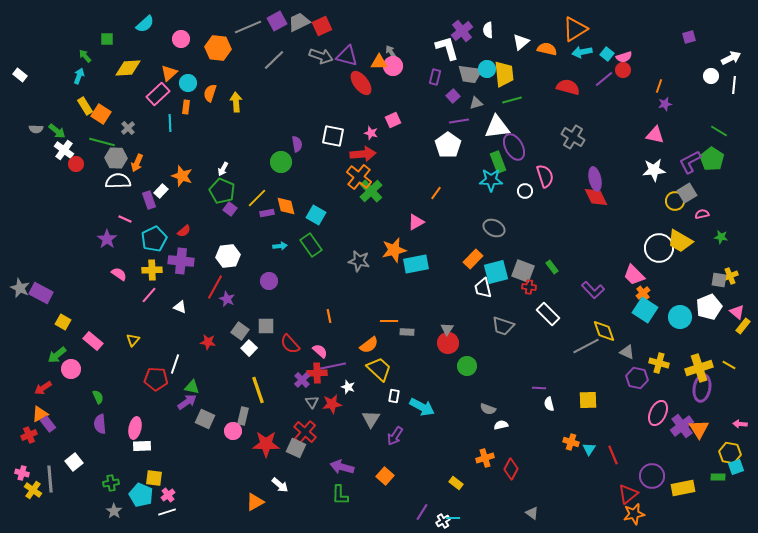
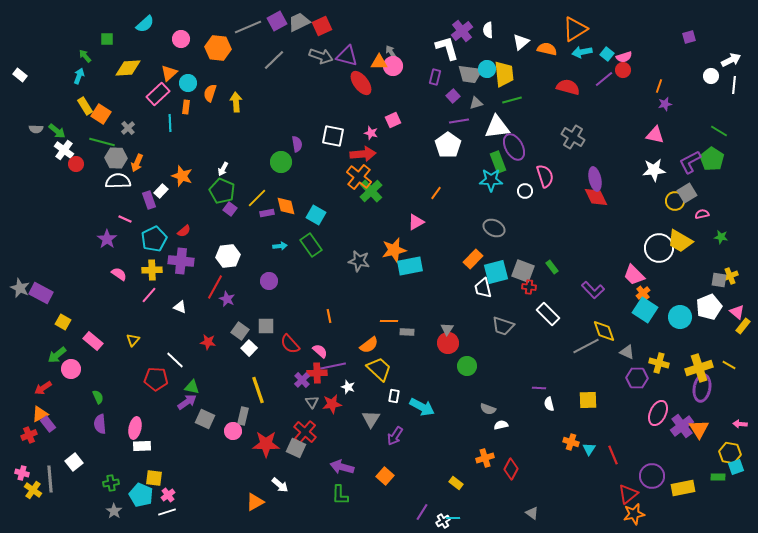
white arrow at (731, 58): moved 2 px down
cyan rectangle at (416, 264): moved 6 px left, 2 px down
white line at (175, 364): moved 4 px up; rotated 66 degrees counterclockwise
purple hexagon at (637, 378): rotated 10 degrees counterclockwise
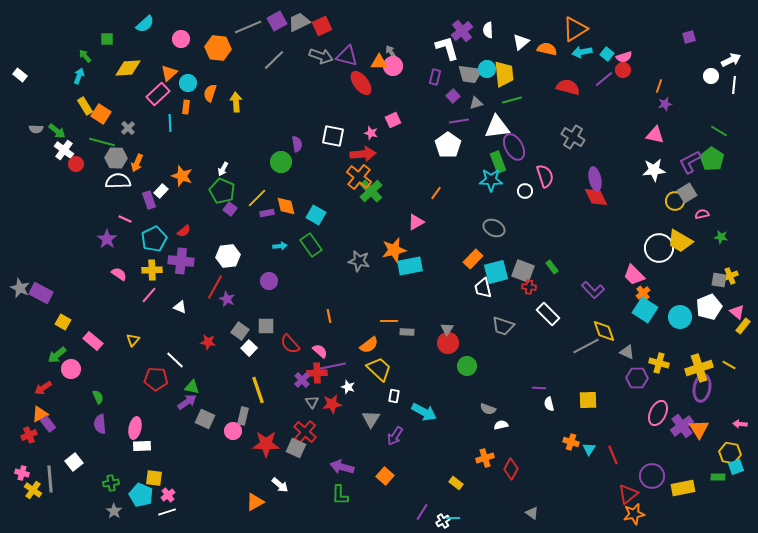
cyan arrow at (422, 407): moved 2 px right, 5 px down
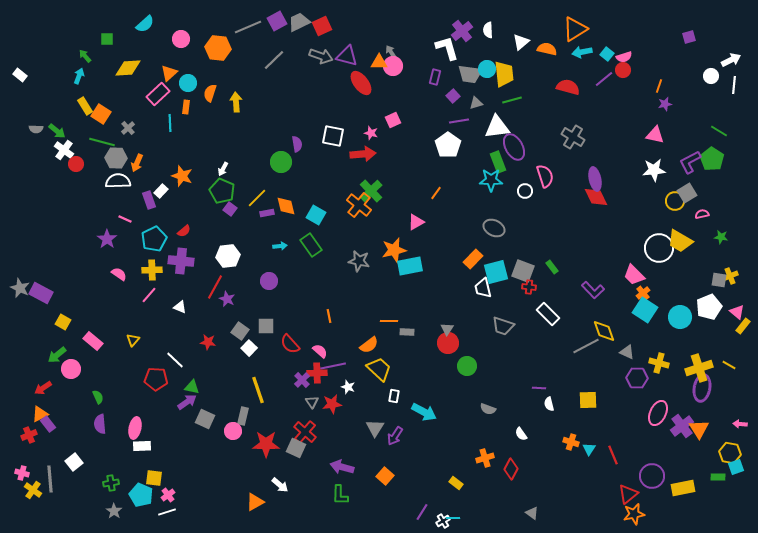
orange cross at (359, 177): moved 28 px down
gray triangle at (371, 419): moved 4 px right, 9 px down
white semicircle at (501, 425): moved 20 px right, 9 px down; rotated 112 degrees counterclockwise
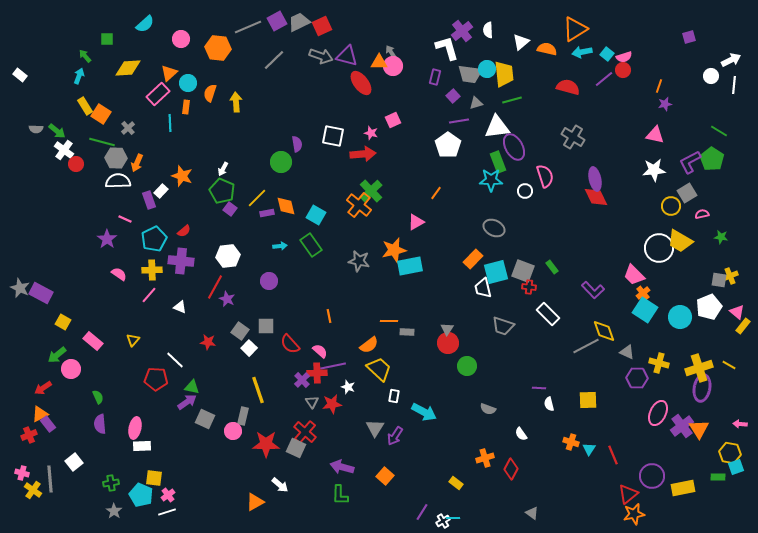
yellow circle at (675, 201): moved 4 px left, 5 px down
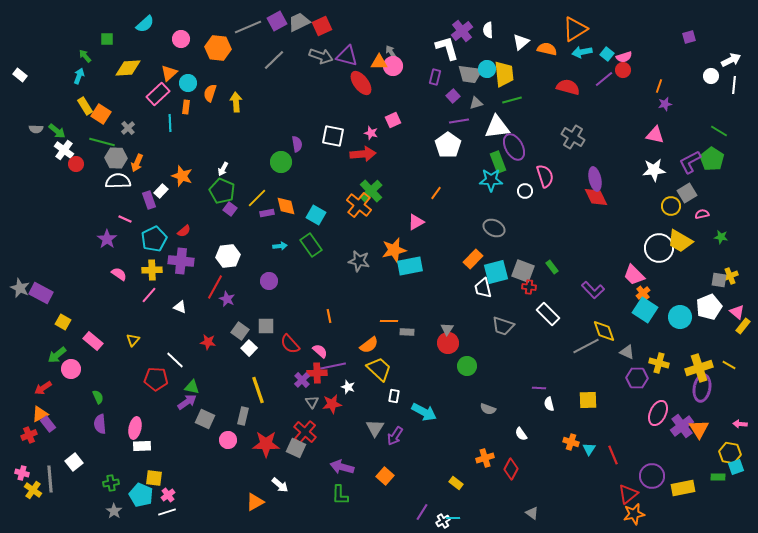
pink circle at (233, 431): moved 5 px left, 9 px down
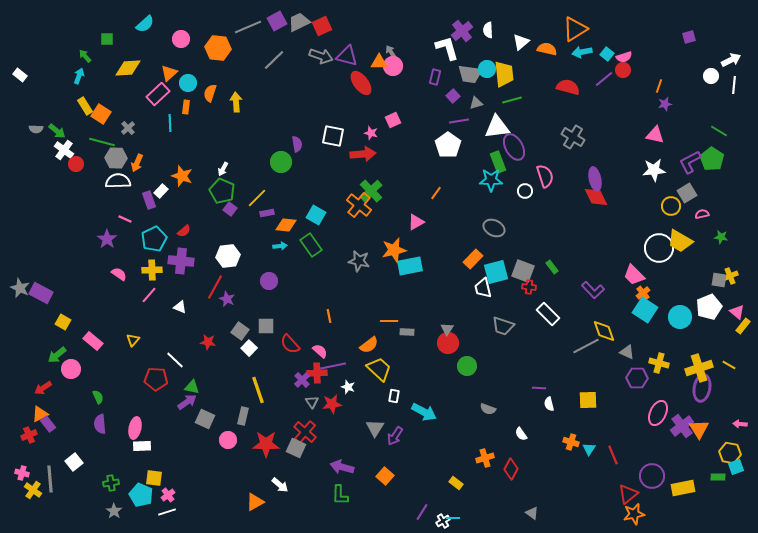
orange diamond at (286, 206): moved 19 px down; rotated 70 degrees counterclockwise
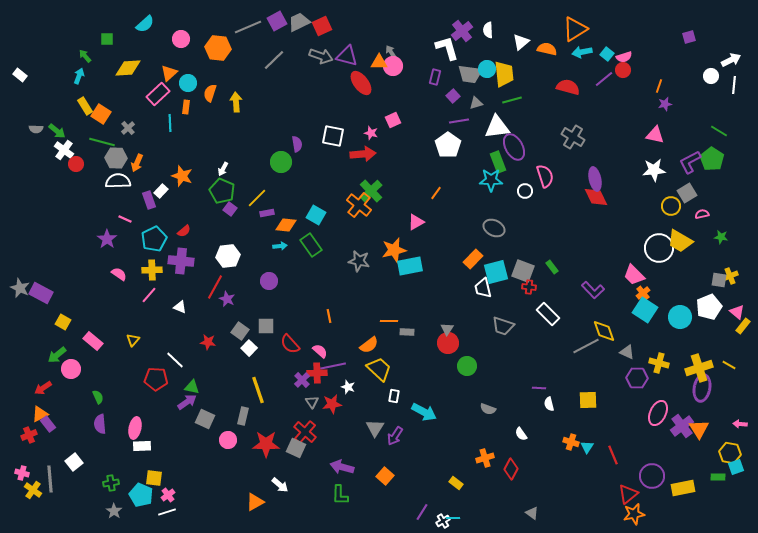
cyan triangle at (589, 449): moved 2 px left, 2 px up
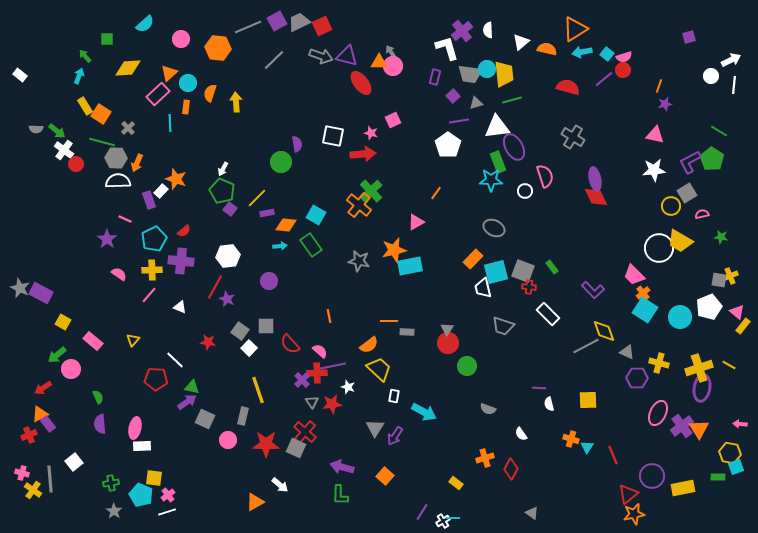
orange star at (182, 176): moved 6 px left, 3 px down
orange cross at (571, 442): moved 3 px up
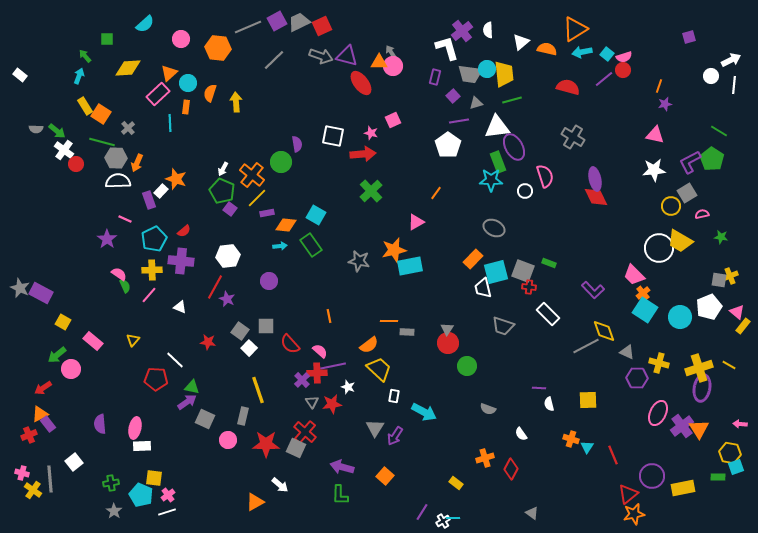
orange cross at (359, 205): moved 107 px left, 30 px up
green rectangle at (552, 267): moved 3 px left, 4 px up; rotated 32 degrees counterclockwise
green semicircle at (98, 397): moved 27 px right, 111 px up
